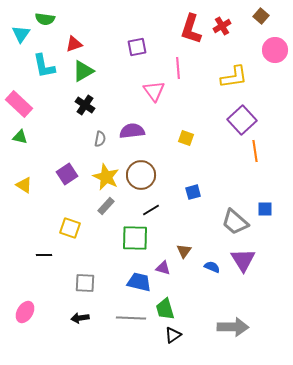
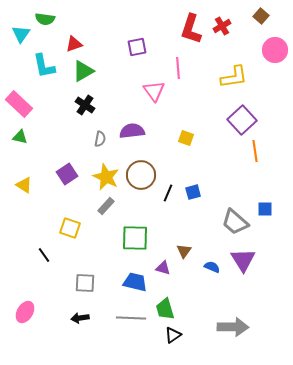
black line at (151, 210): moved 17 px right, 17 px up; rotated 36 degrees counterclockwise
black line at (44, 255): rotated 56 degrees clockwise
blue trapezoid at (139, 282): moved 4 px left
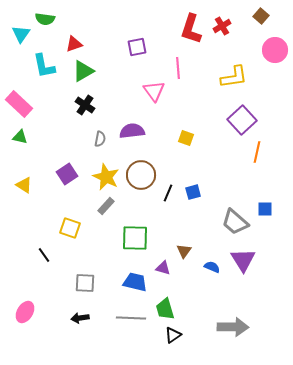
orange line at (255, 151): moved 2 px right, 1 px down; rotated 20 degrees clockwise
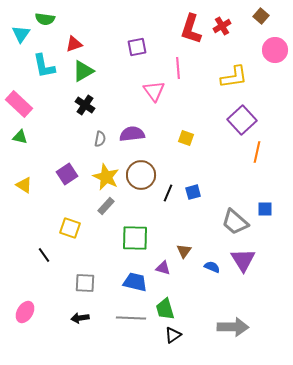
purple semicircle at (132, 131): moved 3 px down
